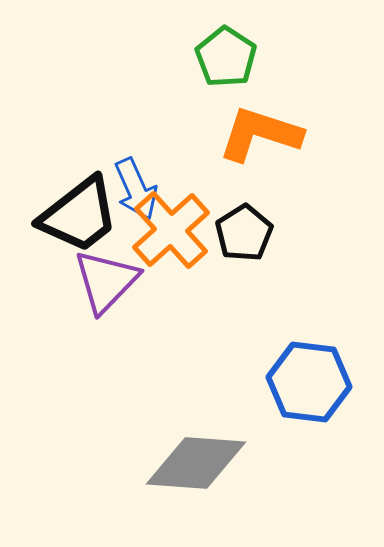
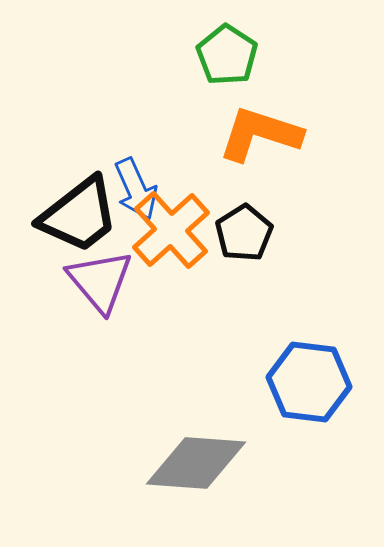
green pentagon: moved 1 px right, 2 px up
purple triangle: moved 6 px left; rotated 24 degrees counterclockwise
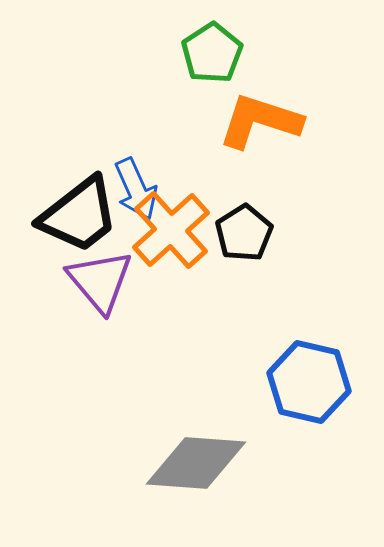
green pentagon: moved 15 px left, 2 px up; rotated 6 degrees clockwise
orange L-shape: moved 13 px up
blue hexagon: rotated 6 degrees clockwise
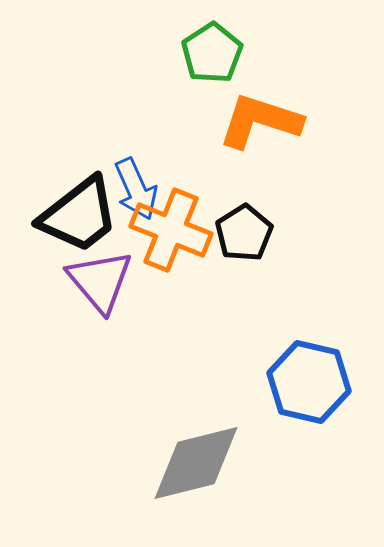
orange cross: rotated 26 degrees counterclockwise
gray diamond: rotated 18 degrees counterclockwise
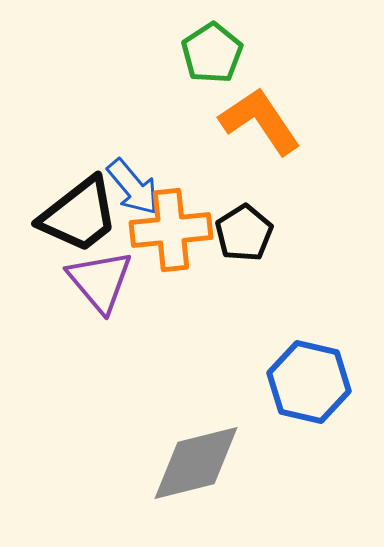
orange L-shape: rotated 38 degrees clockwise
blue arrow: moved 3 px left, 2 px up; rotated 16 degrees counterclockwise
orange cross: rotated 28 degrees counterclockwise
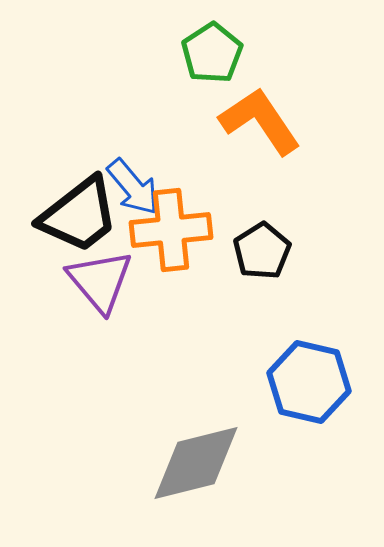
black pentagon: moved 18 px right, 18 px down
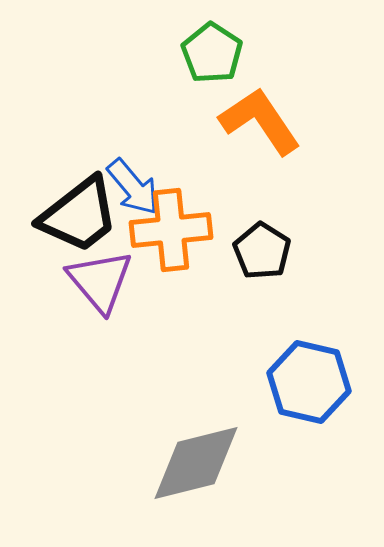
green pentagon: rotated 6 degrees counterclockwise
black pentagon: rotated 8 degrees counterclockwise
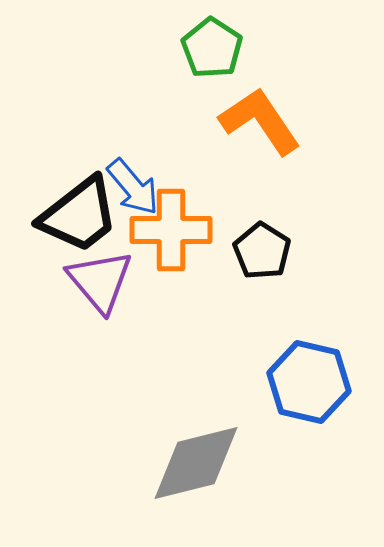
green pentagon: moved 5 px up
orange cross: rotated 6 degrees clockwise
